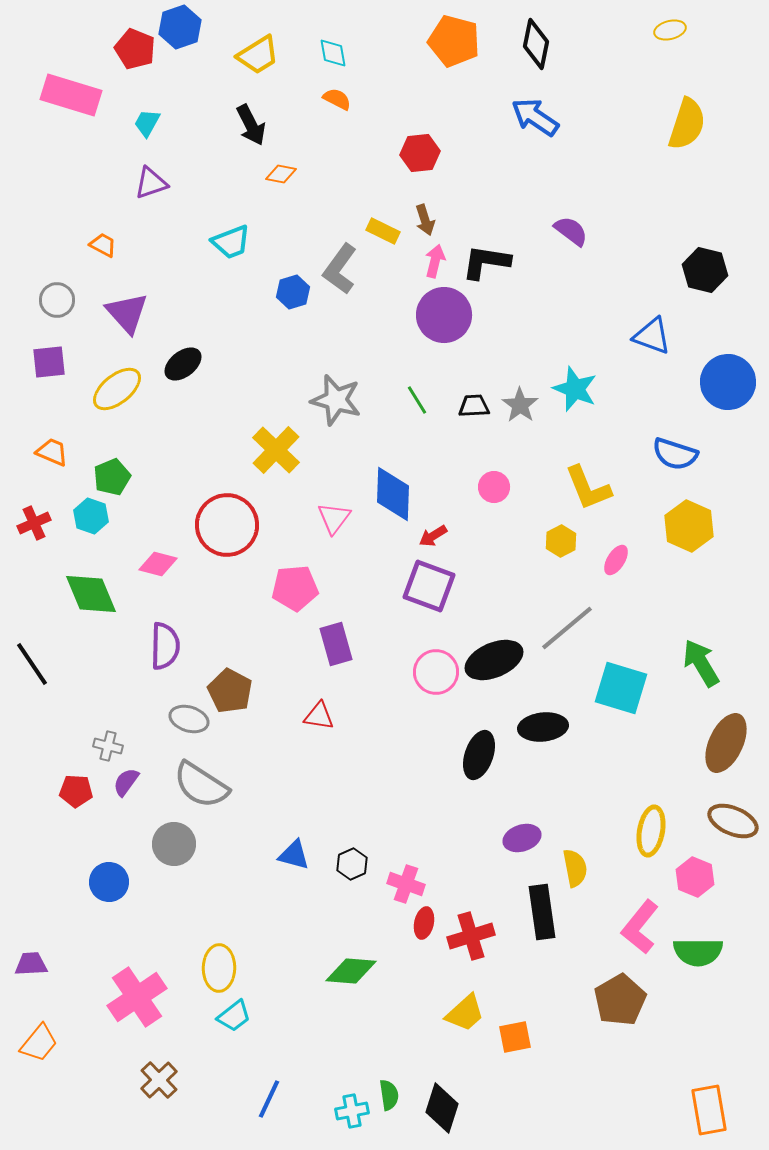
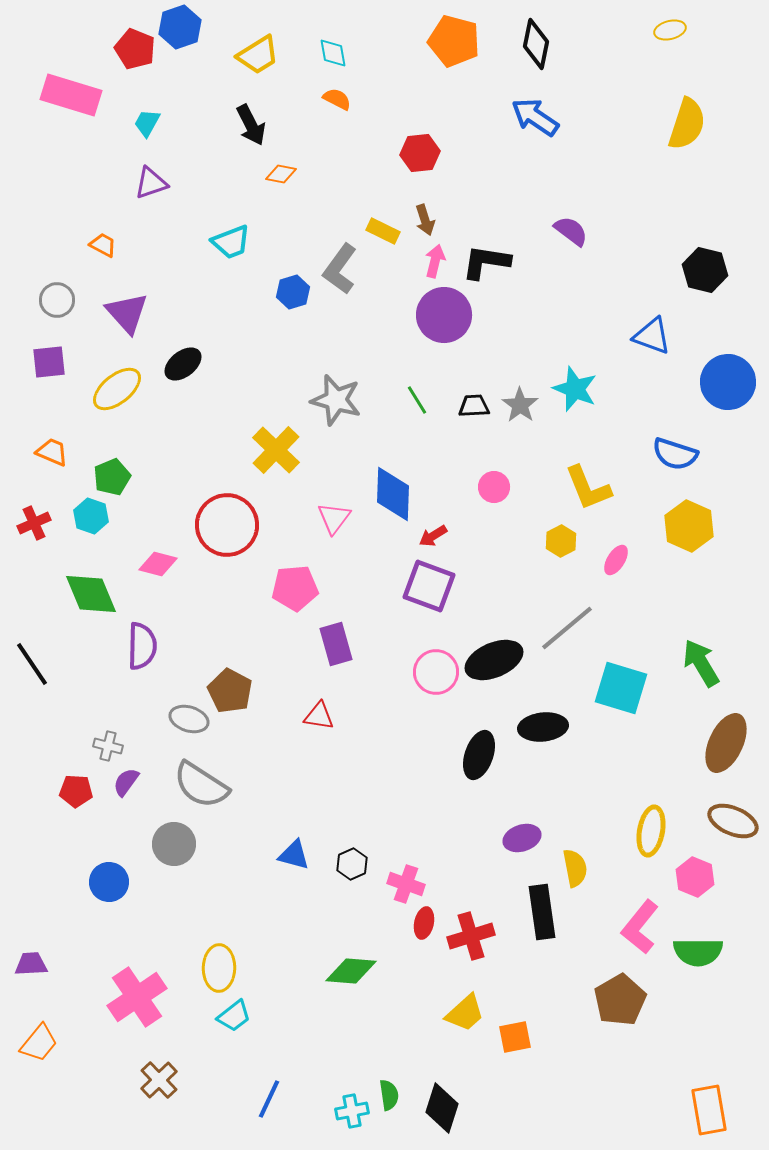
purple semicircle at (165, 646): moved 23 px left
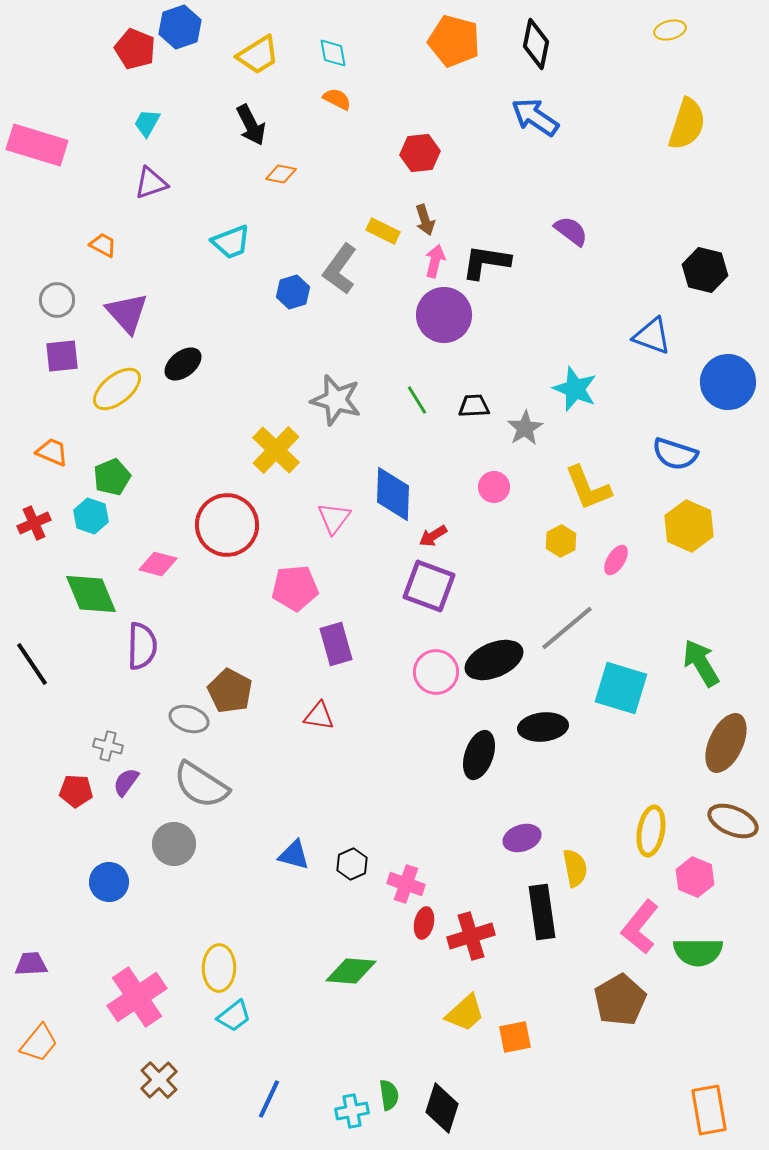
pink rectangle at (71, 95): moved 34 px left, 50 px down
purple square at (49, 362): moved 13 px right, 6 px up
gray star at (520, 405): moved 5 px right, 23 px down; rotated 6 degrees clockwise
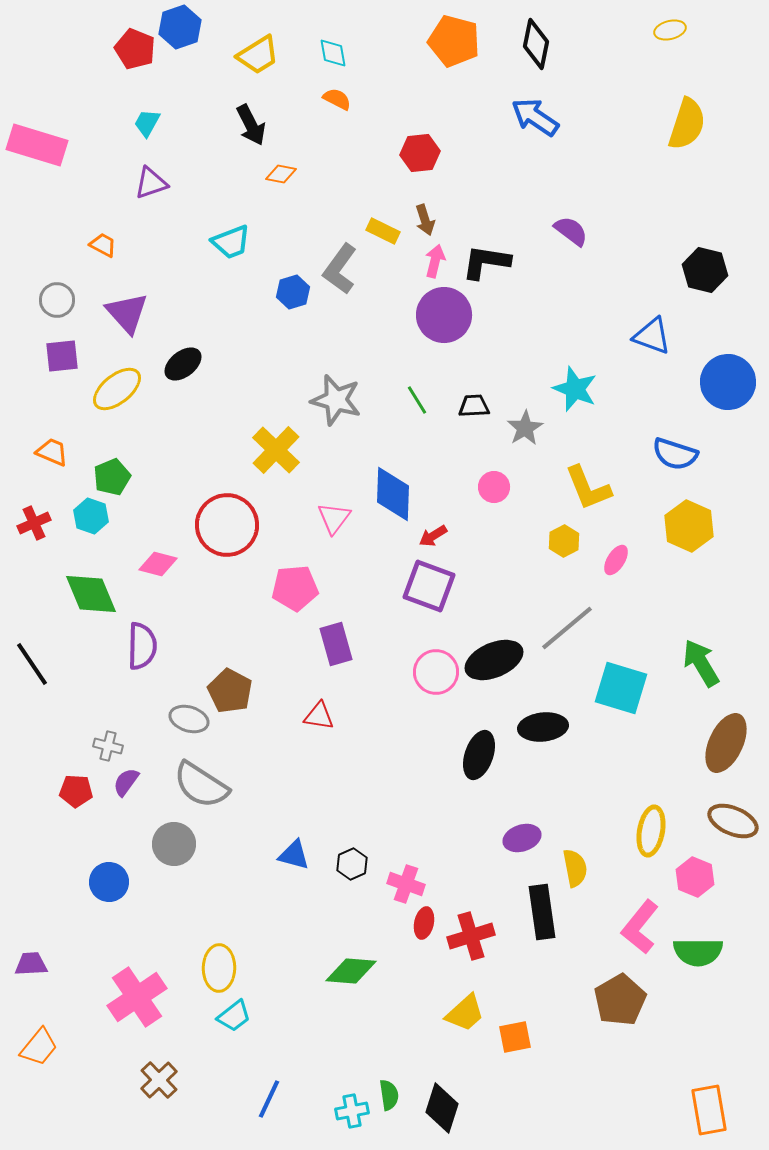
yellow hexagon at (561, 541): moved 3 px right
orange trapezoid at (39, 1043): moved 4 px down
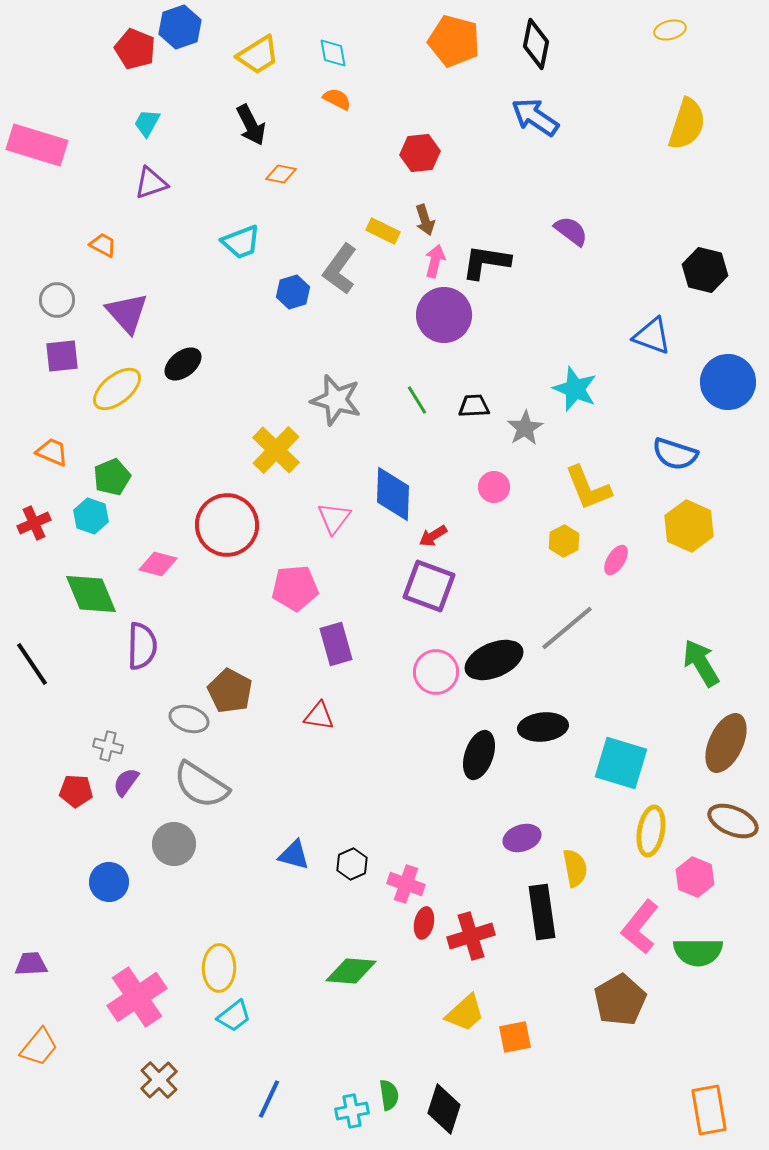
cyan trapezoid at (231, 242): moved 10 px right
cyan square at (621, 688): moved 75 px down
black diamond at (442, 1108): moved 2 px right, 1 px down
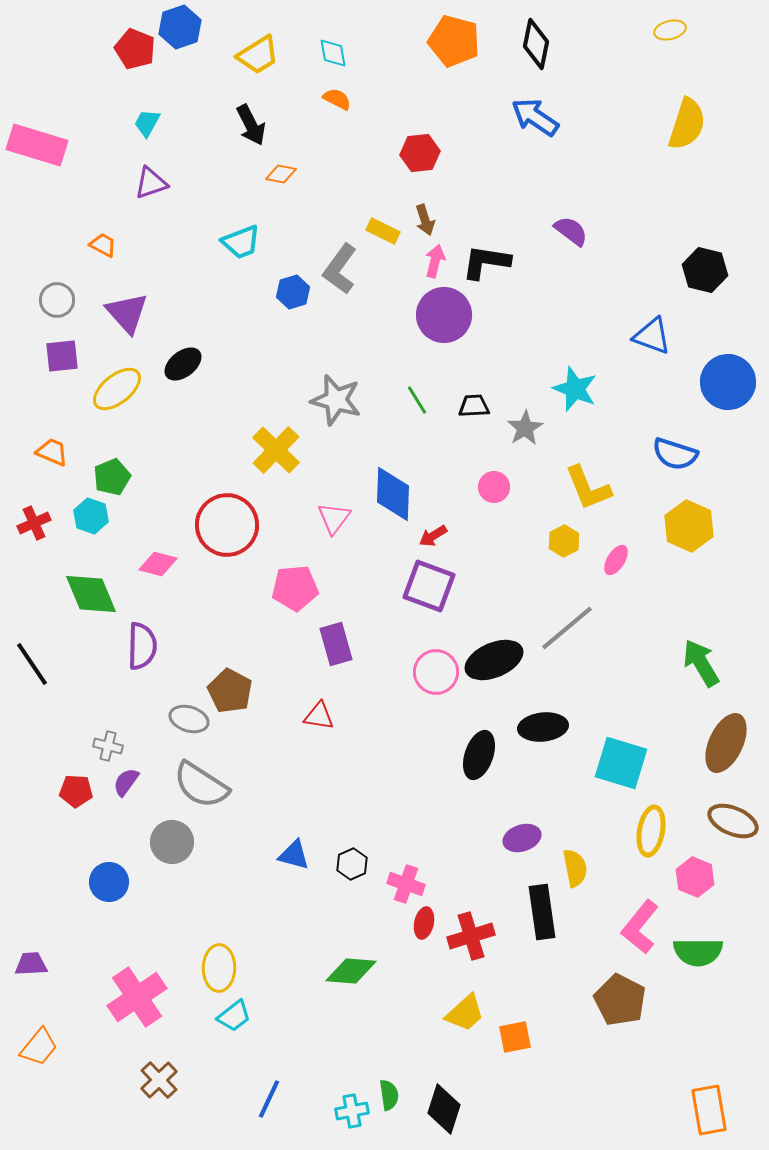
gray circle at (174, 844): moved 2 px left, 2 px up
brown pentagon at (620, 1000): rotated 15 degrees counterclockwise
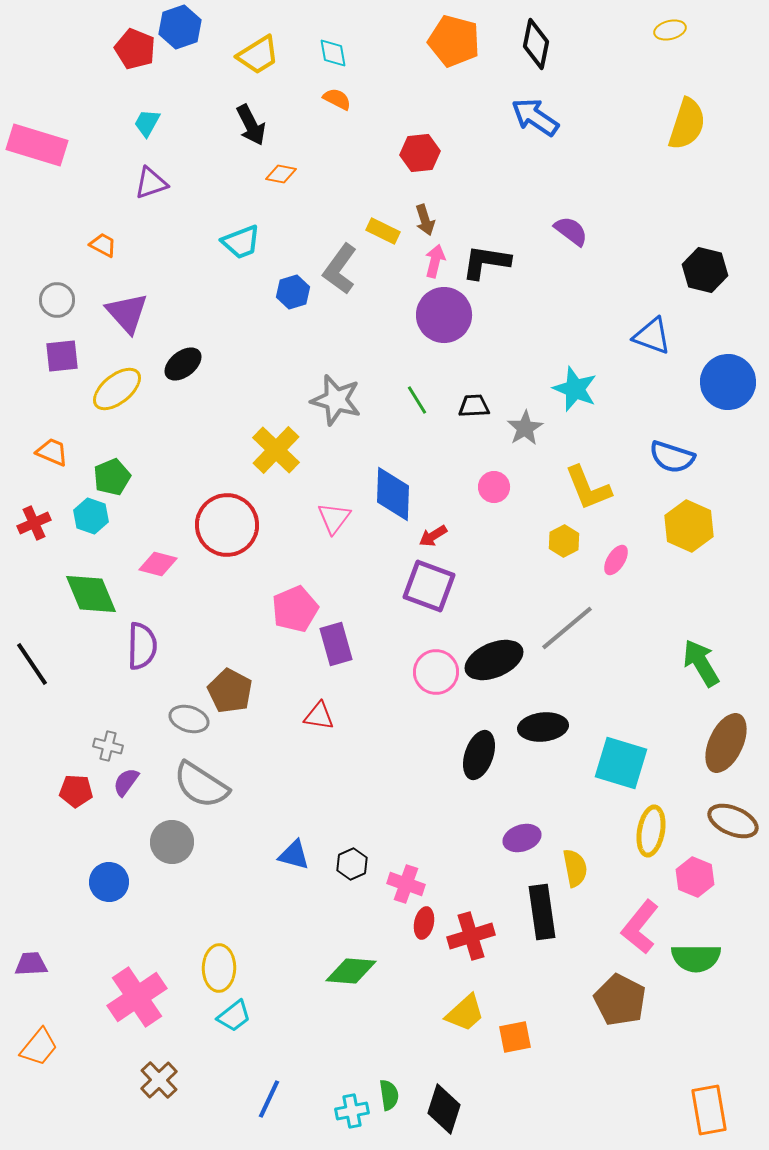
blue semicircle at (675, 454): moved 3 px left, 3 px down
pink pentagon at (295, 588): moved 21 px down; rotated 18 degrees counterclockwise
green semicircle at (698, 952): moved 2 px left, 6 px down
